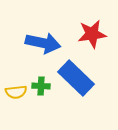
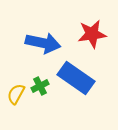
blue rectangle: rotated 9 degrees counterclockwise
green cross: moved 1 px left; rotated 30 degrees counterclockwise
yellow semicircle: moved 2 px down; rotated 125 degrees clockwise
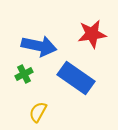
blue arrow: moved 4 px left, 3 px down
green cross: moved 16 px left, 12 px up
yellow semicircle: moved 22 px right, 18 px down
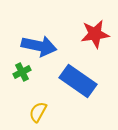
red star: moved 3 px right
green cross: moved 2 px left, 2 px up
blue rectangle: moved 2 px right, 3 px down
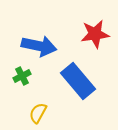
green cross: moved 4 px down
blue rectangle: rotated 15 degrees clockwise
yellow semicircle: moved 1 px down
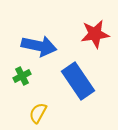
blue rectangle: rotated 6 degrees clockwise
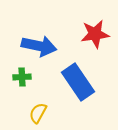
green cross: moved 1 px down; rotated 24 degrees clockwise
blue rectangle: moved 1 px down
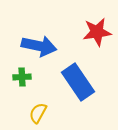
red star: moved 2 px right, 2 px up
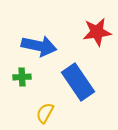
yellow semicircle: moved 7 px right
